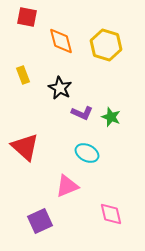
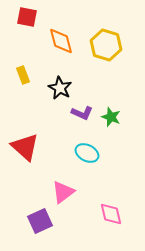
pink triangle: moved 4 px left, 6 px down; rotated 15 degrees counterclockwise
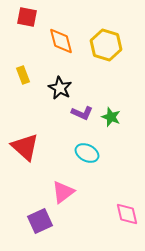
pink diamond: moved 16 px right
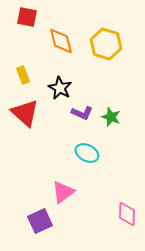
yellow hexagon: moved 1 px up
red triangle: moved 34 px up
pink diamond: rotated 15 degrees clockwise
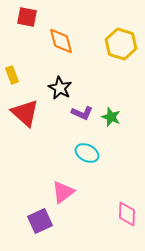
yellow hexagon: moved 15 px right
yellow rectangle: moved 11 px left
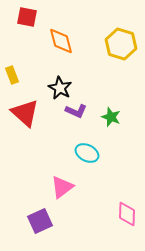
purple L-shape: moved 6 px left, 2 px up
pink triangle: moved 1 px left, 5 px up
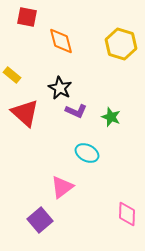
yellow rectangle: rotated 30 degrees counterclockwise
purple square: moved 1 px up; rotated 15 degrees counterclockwise
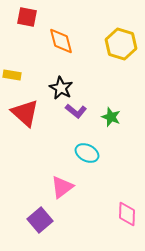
yellow rectangle: rotated 30 degrees counterclockwise
black star: moved 1 px right
purple L-shape: rotated 15 degrees clockwise
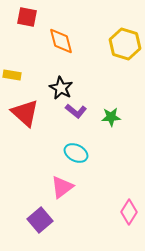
yellow hexagon: moved 4 px right
green star: rotated 24 degrees counterclockwise
cyan ellipse: moved 11 px left
pink diamond: moved 2 px right, 2 px up; rotated 30 degrees clockwise
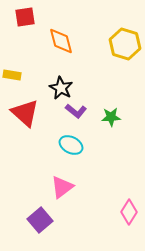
red square: moved 2 px left; rotated 20 degrees counterclockwise
cyan ellipse: moved 5 px left, 8 px up
